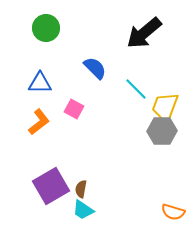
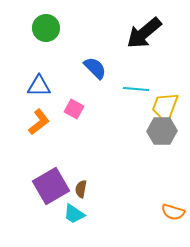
blue triangle: moved 1 px left, 3 px down
cyan line: rotated 40 degrees counterclockwise
cyan trapezoid: moved 9 px left, 4 px down
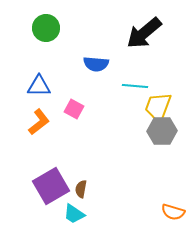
blue semicircle: moved 1 px right, 4 px up; rotated 140 degrees clockwise
cyan line: moved 1 px left, 3 px up
yellow trapezoid: moved 7 px left
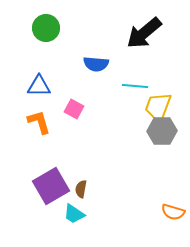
orange L-shape: rotated 68 degrees counterclockwise
